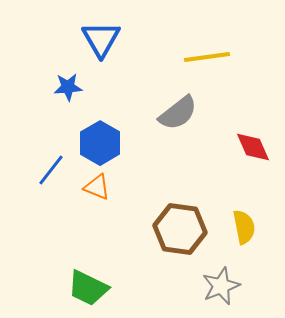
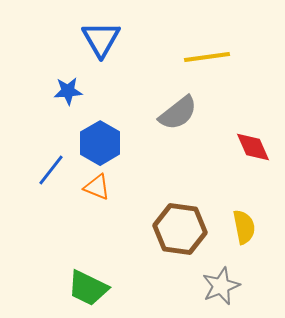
blue star: moved 4 px down
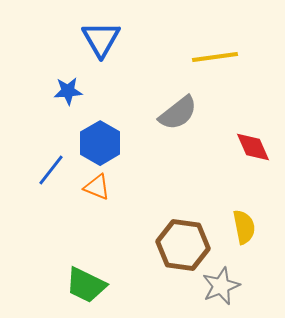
yellow line: moved 8 px right
brown hexagon: moved 3 px right, 16 px down
green trapezoid: moved 2 px left, 3 px up
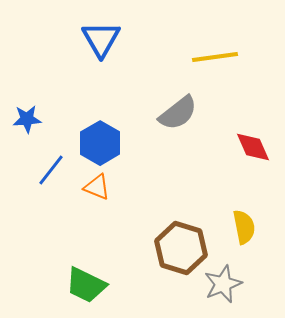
blue star: moved 41 px left, 28 px down
brown hexagon: moved 2 px left, 3 px down; rotated 9 degrees clockwise
gray star: moved 2 px right, 2 px up
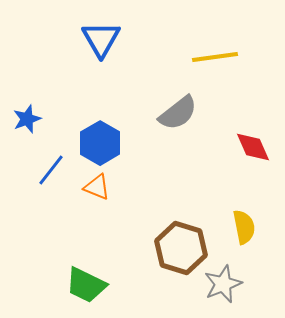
blue star: rotated 16 degrees counterclockwise
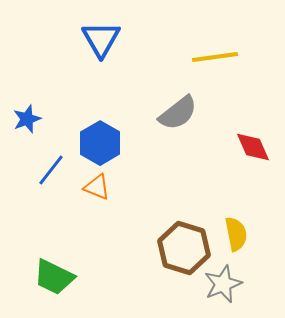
yellow semicircle: moved 8 px left, 7 px down
brown hexagon: moved 3 px right
green trapezoid: moved 32 px left, 8 px up
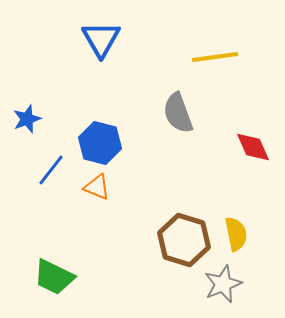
gray semicircle: rotated 108 degrees clockwise
blue hexagon: rotated 15 degrees counterclockwise
brown hexagon: moved 8 px up
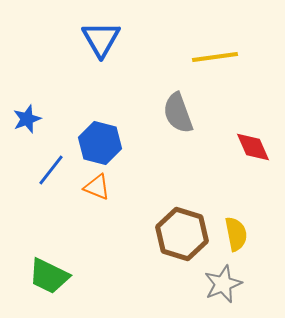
brown hexagon: moved 2 px left, 6 px up
green trapezoid: moved 5 px left, 1 px up
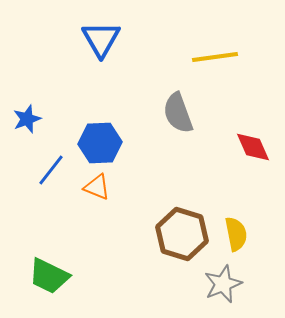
blue hexagon: rotated 18 degrees counterclockwise
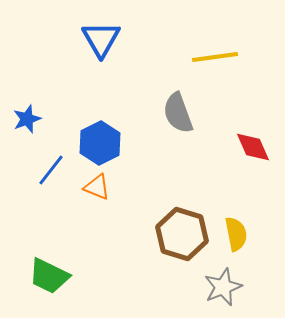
blue hexagon: rotated 24 degrees counterclockwise
gray star: moved 3 px down
